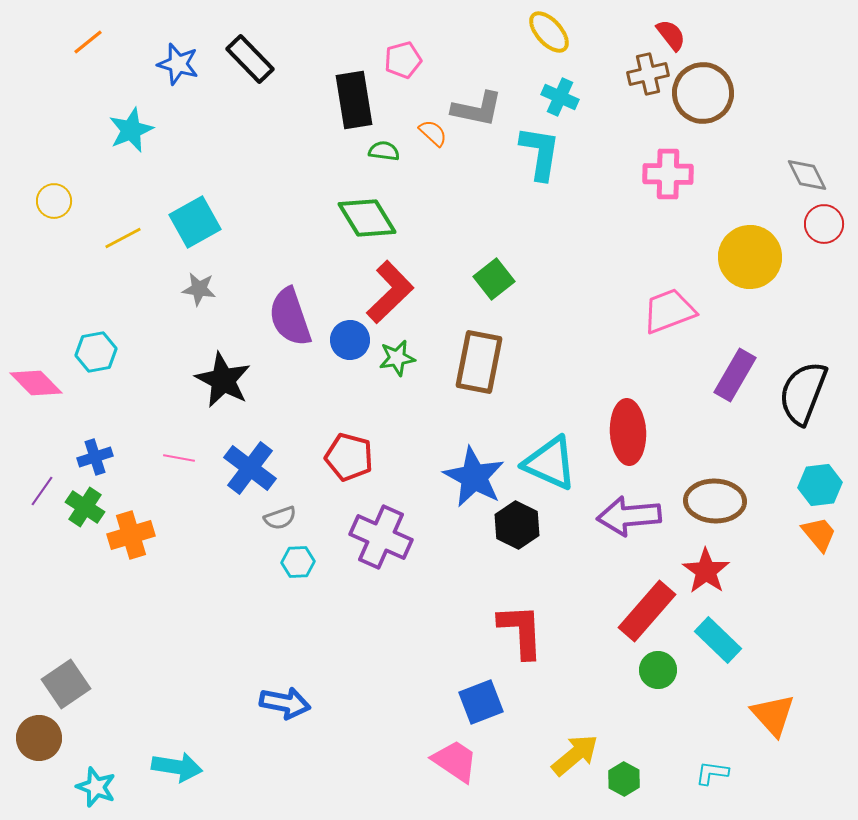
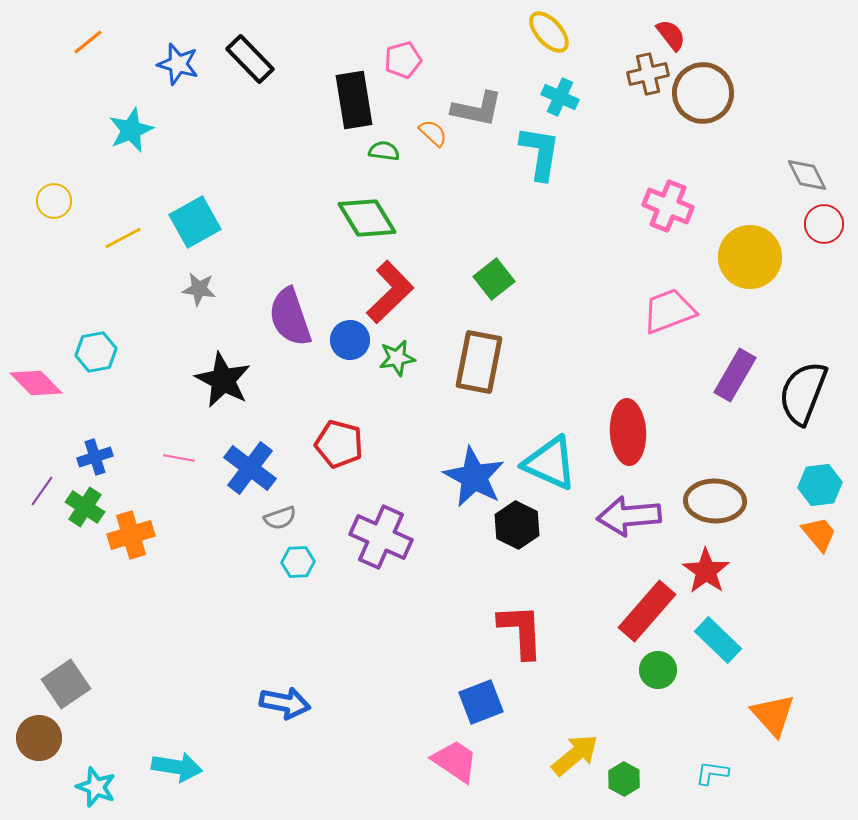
pink cross at (668, 174): moved 32 px down; rotated 21 degrees clockwise
red pentagon at (349, 457): moved 10 px left, 13 px up
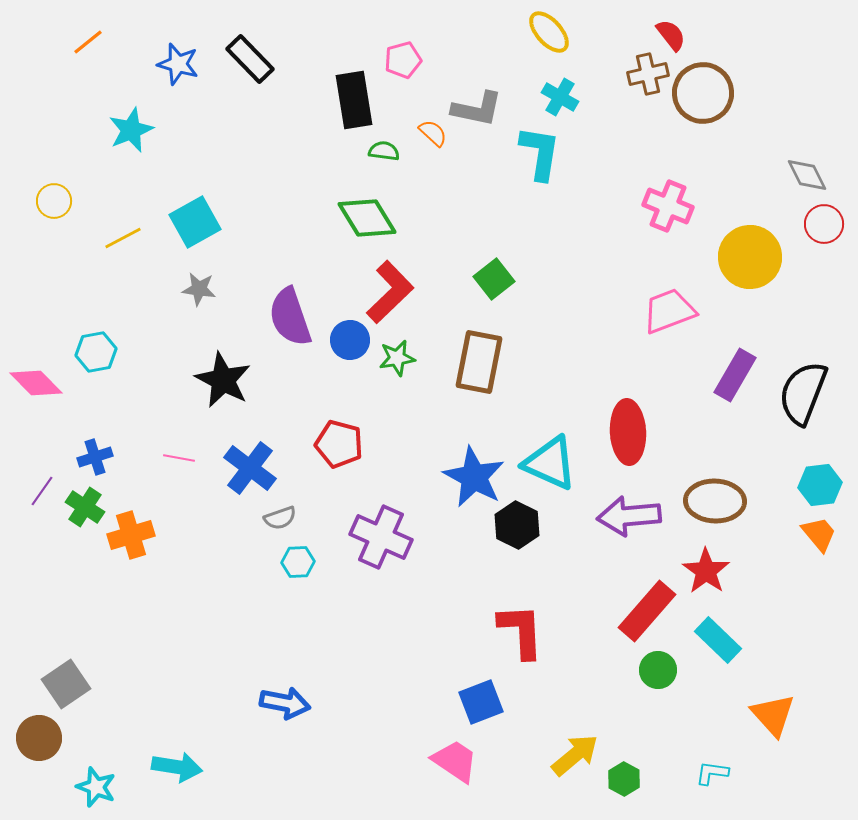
cyan cross at (560, 97): rotated 6 degrees clockwise
